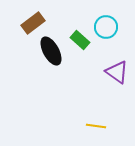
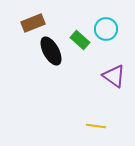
brown rectangle: rotated 15 degrees clockwise
cyan circle: moved 2 px down
purple triangle: moved 3 px left, 4 px down
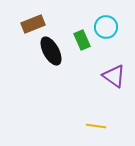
brown rectangle: moved 1 px down
cyan circle: moved 2 px up
green rectangle: moved 2 px right; rotated 24 degrees clockwise
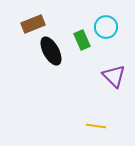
purple triangle: rotated 10 degrees clockwise
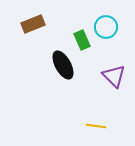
black ellipse: moved 12 px right, 14 px down
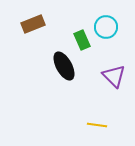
black ellipse: moved 1 px right, 1 px down
yellow line: moved 1 px right, 1 px up
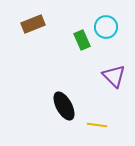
black ellipse: moved 40 px down
